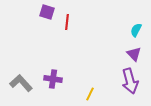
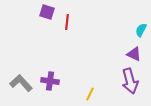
cyan semicircle: moved 5 px right
purple triangle: rotated 21 degrees counterclockwise
purple cross: moved 3 px left, 2 px down
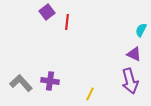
purple square: rotated 35 degrees clockwise
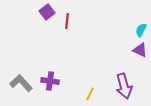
red line: moved 1 px up
purple triangle: moved 6 px right, 4 px up
purple arrow: moved 6 px left, 5 px down
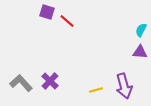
purple square: rotated 35 degrees counterclockwise
red line: rotated 56 degrees counterclockwise
purple triangle: moved 2 px down; rotated 21 degrees counterclockwise
purple cross: rotated 36 degrees clockwise
yellow line: moved 6 px right, 4 px up; rotated 48 degrees clockwise
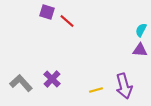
purple triangle: moved 2 px up
purple cross: moved 2 px right, 2 px up
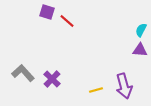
gray L-shape: moved 2 px right, 10 px up
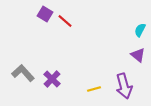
purple square: moved 2 px left, 2 px down; rotated 14 degrees clockwise
red line: moved 2 px left
cyan semicircle: moved 1 px left
purple triangle: moved 2 px left, 5 px down; rotated 35 degrees clockwise
yellow line: moved 2 px left, 1 px up
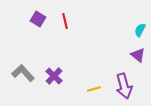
purple square: moved 7 px left, 5 px down
red line: rotated 35 degrees clockwise
purple cross: moved 2 px right, 3 px up
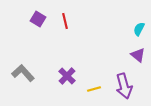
cyan semicircle: moved 1 px left, 1 px up
purple cross: moved 13 px right
